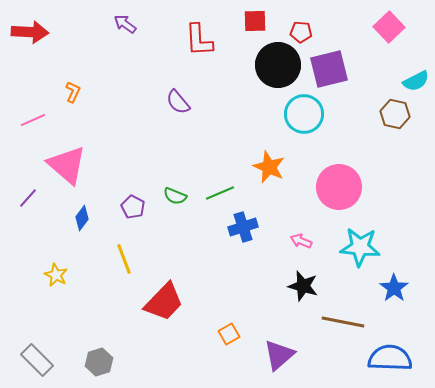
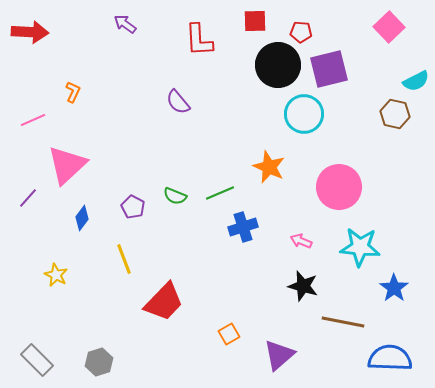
pink triangle: rotated 36 degrees clockwise
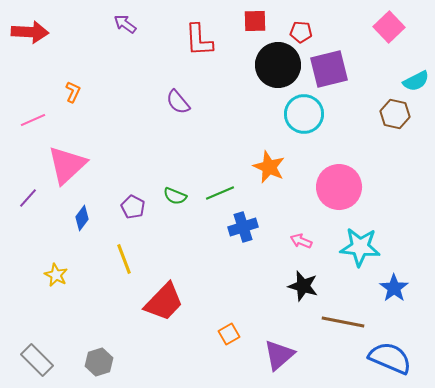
blue semicircle: rotated 21 degrees clockwise
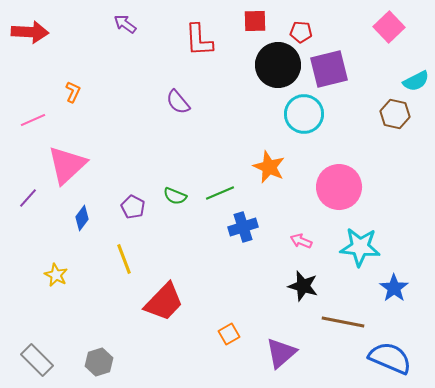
purple triangle: moved 2 px right, 2 px up
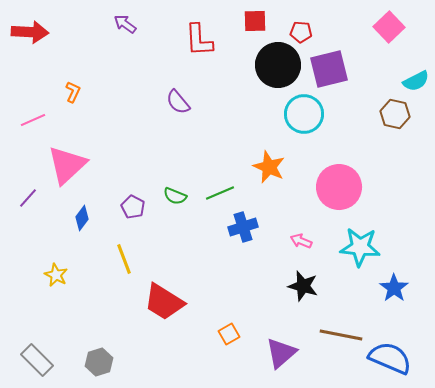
red trapezoid: rotated 78 degrees clockwise
brown line: moved 2 px left, 13 px down
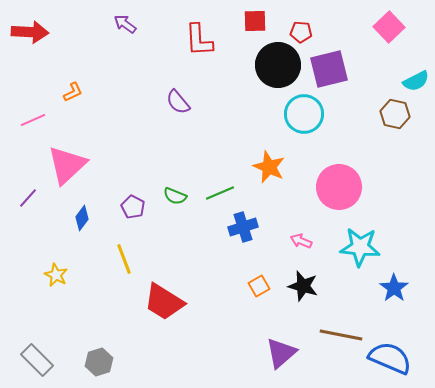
orange L-shape: rotated 40 degrees clockwise
orange square: moved 30 px right, 48 px up
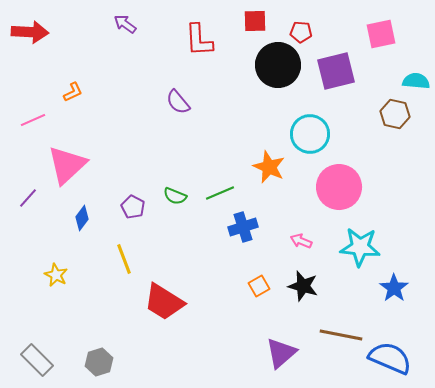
pink square: moved 8 px left, 7 px down; rotated 32 degrees clockwise
purple square: moved 7 px right, 2 px down
cyan semicircle: rotated 148 degrees counterclockwise
cyan circle: moved 6 px right, 20 px down
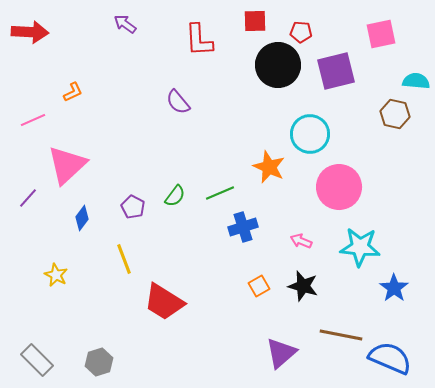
green semicircle: rotated 75 degrees counterclockwise
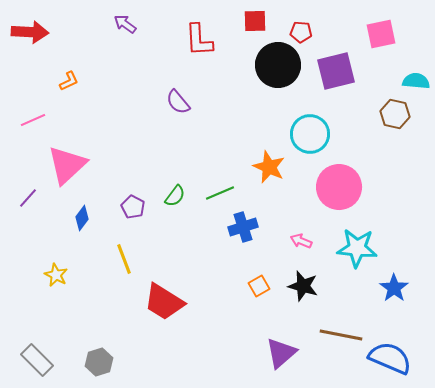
orange L-shape: moved 4 px left, 11 px up
cyan star: moved 3 px left, 1 px down
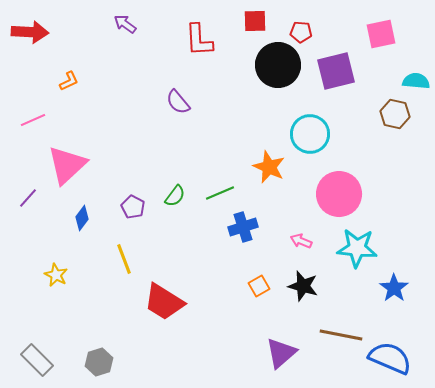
pink circle: moved 7 px down
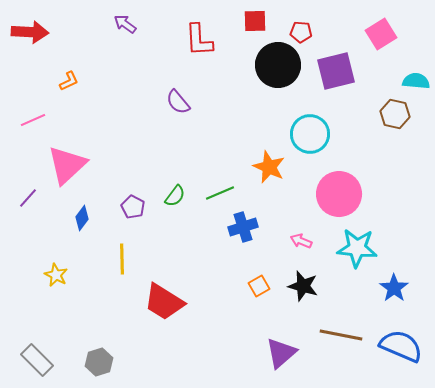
pink square: rotated 20 degrees counterclockwise
yellow line: moved 2 px left; rotated 20 degrees clockwise
blue semicircle: moved 11 px right, 12 px up
